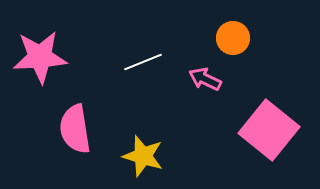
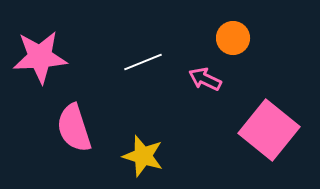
pink semicircle: moved 1 px left, 1 px up; rotated 9 degrees counterclockwise
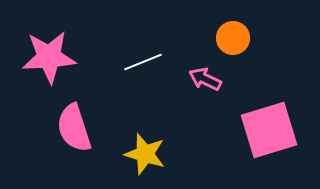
pink star: moved 9 px right
pink square: rotated 34 degrees clockwise
yellow star: moved 2 px right, 2 px up
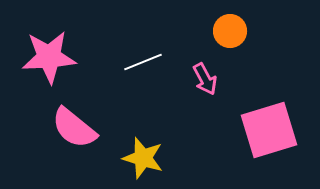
orange circle: moved 3 px left, 7 px up
pink arrow: rotated 144 degrees counterclockwise
pink semicircle: rotated 33 degrees counterclockwise
yellow star: moved 2 px left, 4 px down
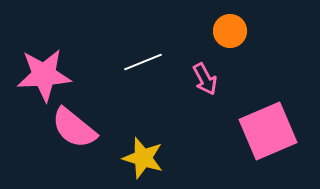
pink star: moved 5 px left, 18 px down
pink square: moved 1 px left, 1 px down; rotated 6 degrees counterclockwise
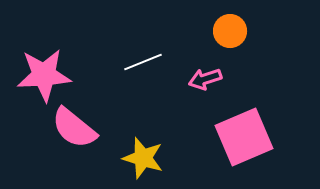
pink arrow: rotated 100 degrees clockwise
pink square: moved 24 px left, 6 px down
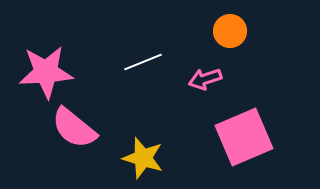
pink star: moved 2 px right, 3 px up
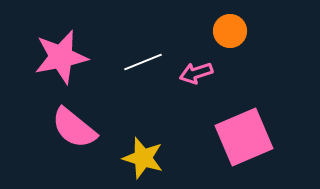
pink star: moved 15 px right, 15 px up; rotated 8 degrees counterclockwise
pink arrow: moved 9 px left, 6 px up
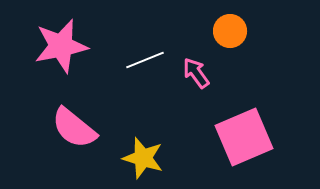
pink star: moved 11 px up
white line: moved 2 px right, 2 px up
pink arrow: rotated 72 degrees clockwise
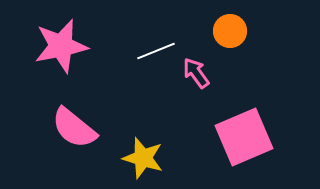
white line: moved 11 px right, 9 px up
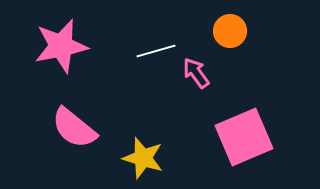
white line: rotated 6 degrees clockwise
